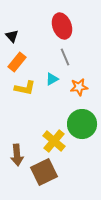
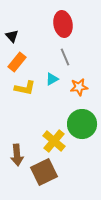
red ellipse: moved 1 px right, 2 px up; rotated 10 degrees clockwise
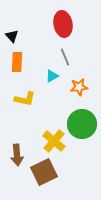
orange rectangle: rotated 36 degrees counterclockwise
cyan triangle: moved 3 px up
yellow L-shape: moved 11 px down
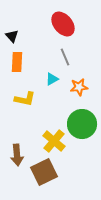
red ellipse: rotated 30 degrees counterclockwise
cyan triangle: moved 3 px down
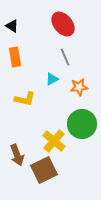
black triangle: moved 10 px up; rotated 16 degrees counterclockwise
orange rectangle: moved 2 px left, 5 px up; rotated 12 degrees counterclockwise
brown arrow: rotated 15 degrees counterclockwise
brown square: moved 2 px up
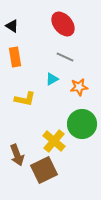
gray line: rotated 42 degrees counterclockwise
